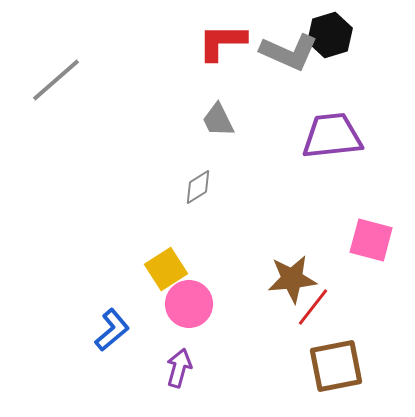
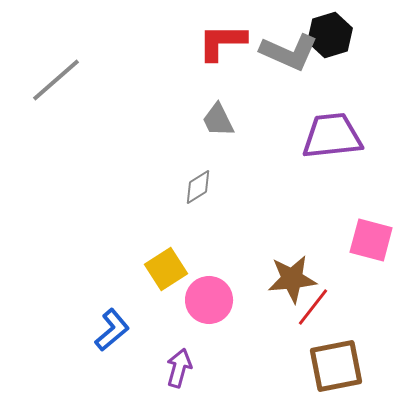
pink circle: moved 20 px right, 4 px up
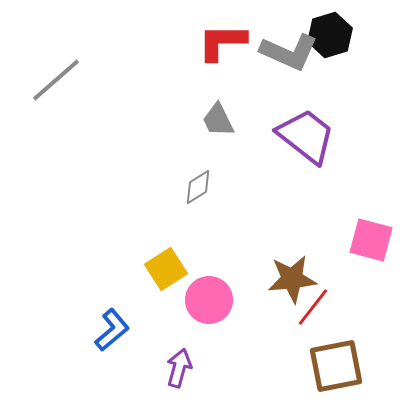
purple trapezoid: moved 26 px left; rotated 44 degrees clockwise
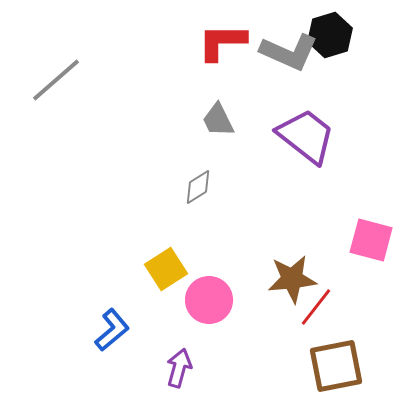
red line: moved 3 px right
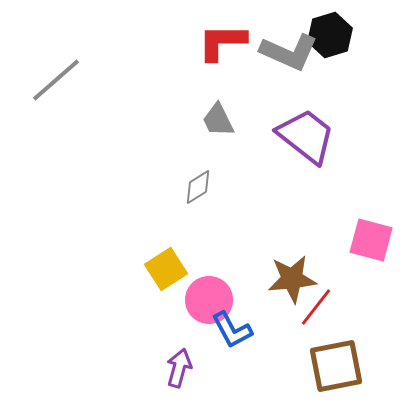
blue L-shape: moved 120 px right; rotated 102 degrees clockwise
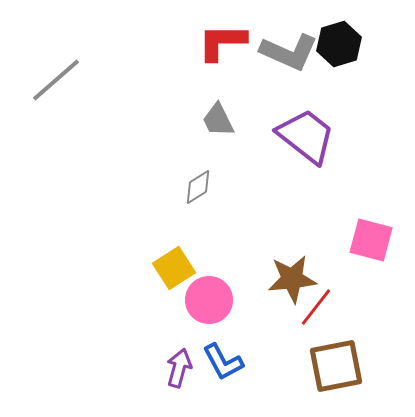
black hexagon: moved 9 px right, 9 px down
yellow square: moved 8 px right, 1 px up
blue L-shape: moved 9 px left, 32 px down
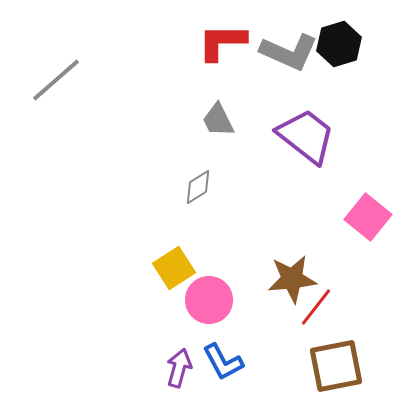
pink square: moved 3 px left, 23 px up; rotated 24 degrees clockwise
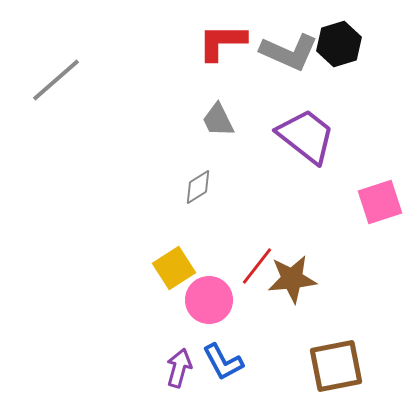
pink square: moved 12 px right, 15 px up; rotated 33 degrees clockwise
red line: moved 59 px left, 41 px up
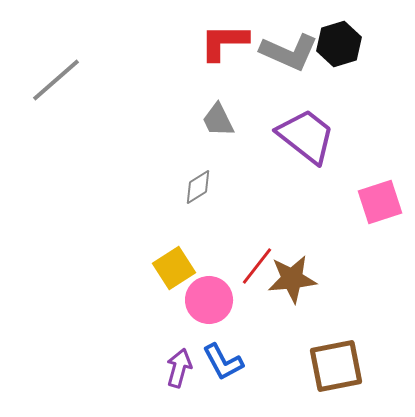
red L-shape: moved 2 px right
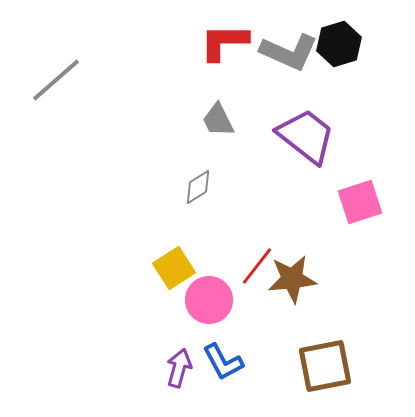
pink square: moved 20 px left
brown square: moved 11 px left
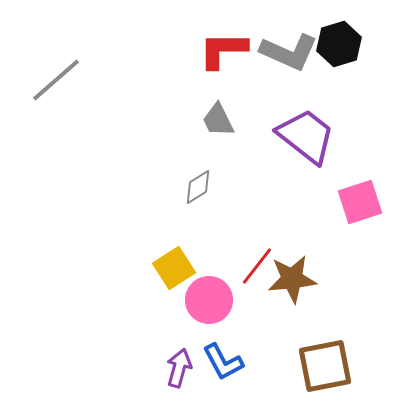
red L-shape: moved 1 px left, 8 px down
